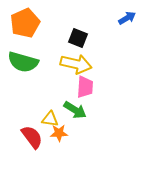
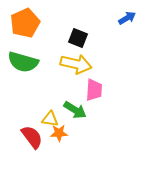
pink trapezoid: moved 9 px right, 3 px down
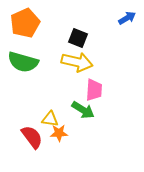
yellow arrow: moved 1 px right, 2 px up
green arrow: moved 8 px right
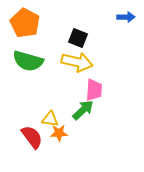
blue arrow: moved 1 px left, 1 px up; rotated 30 degrees clockwise
orange pentagon: rotated 20 degrees counterclockwise
green semicircle: moved 5 px right, 1 px up
green arrow: rotated 75 degrees counterclockwise
